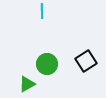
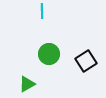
green circle: moved 2 px right, 10 px up
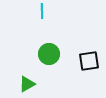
black square: moved 3 px right; rotated 25 degrees clockwise
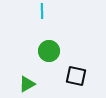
green circle: moved 3 px up
black square: moved 13 px left, 15 px down; rotated 20 degrees clockwise
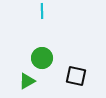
green circle: moved 7 px left, 7 px down
green triangle: moved 3 px up
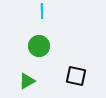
green circle: moved 3 px left, 12 px up
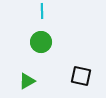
green circle: moved 2 px right, 4 px up
black square: moved 5 px right
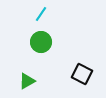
cyan line: moved 1 px left, 3 px down; rotated 35 degrees clockwise
black square: moved 1 px right, 2 px up; rotated 15 degrees clockwise
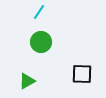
cyan line: moved 2 px left, 2 px up
black square: rotated 25 degrees counterclockwise
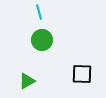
cyan line: rotated 49 degrees counterclockwise
green circle: moved 1 px right, 2 px up
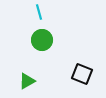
black square: rotated 20 degrees clockwise
